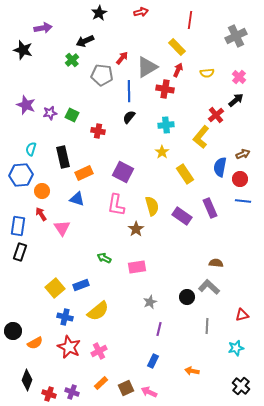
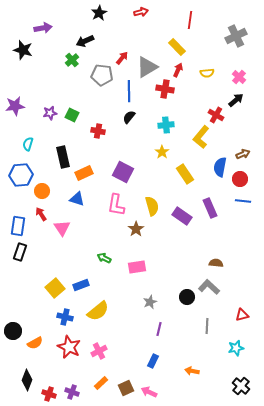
purple star at (26, 105): moved 11 px left, 1 px down; rotated 30 degrees counterclockwise
red cross at (216, 115): rotated 21 degrees counterclockwise
cyan semicircle at (31, 149): moved 3 px left, 5 px up
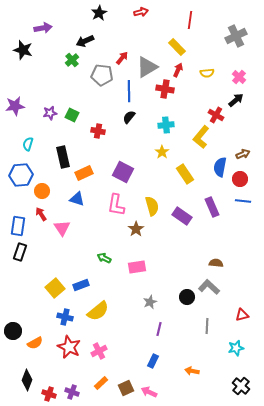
purple rectangle at (210, 208): moved 2 px right, 1 px up
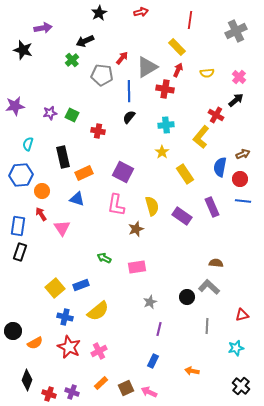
gray cross at (236, 36): moved 5 px up
brown star at (136, 229): rotated 14 degrees clockwise
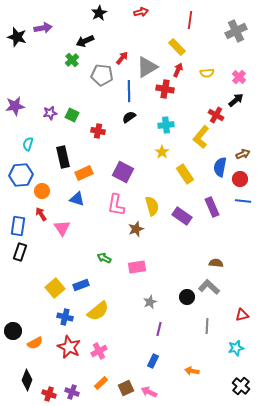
black star at (23, 50): moved 6 px left, 13 px up
black semicircle at (129, 117): rotated 16 degrees clockwise
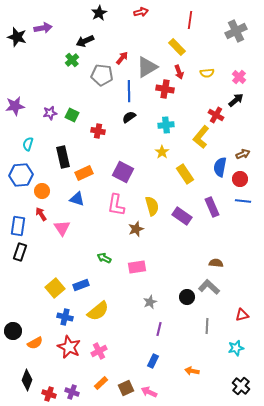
red arrow at (178, 70): moved 1 px right, 2 px down; rotated 136 degrees clockwise
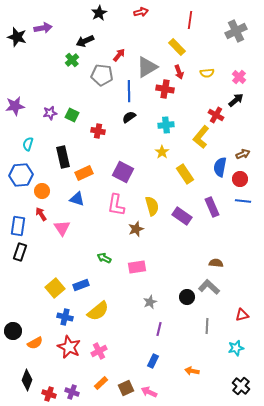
red arrow at (122, 58): moved 3 px left, 3 px up
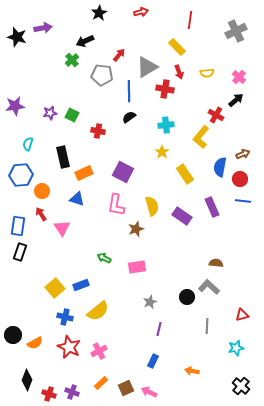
black circle at (13, 331): moved 4 px down
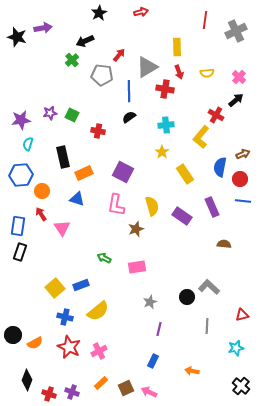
red line at (190, 20): moved 15 px right
yellow rectangle at (177, 47): rotated 42 degrees clockwise
purple star at (15, 106): moved 6 px right, 14 px down
brown semicircle at (216, 263): moved 8 px right, 19 px up
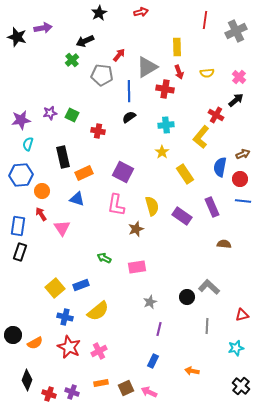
orange rectangle at (101, 383): rotated 32 degrees clockwise
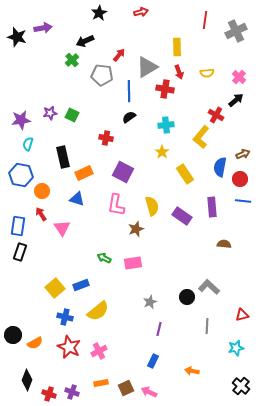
red cross at (98, 131): moved 8 px right, 7 px down
blue hexagon at (21, 175): rotated 15 degrees clockwise
purple rectangle at (212, 207): rotated 18 degrees clockwise
pink rectangle at (137, 267): moved 4 px left, 4 px up
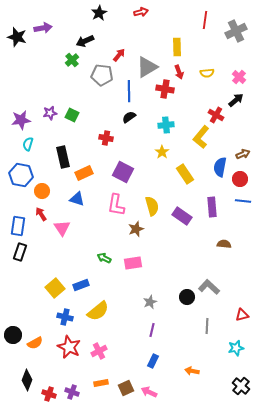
purple line at (159, 329): moved 7 px left, 1 px down
